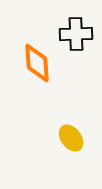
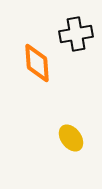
black cross: rotated 8 degrees counterclockwise
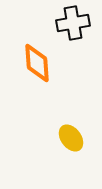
black cross: moved 3 px left, 11 px up
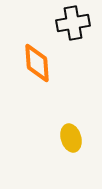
yellow ellipse: rotated 20 degrees clockwise
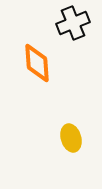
black cross: rotated 12 degrees counterclockwise
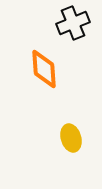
orange diamond: moved 7 px right, 6 px down
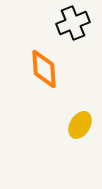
yellow ellipse: moved 9 px right, 13 px up; rotated 48 degrees clockwise
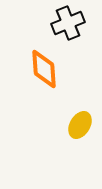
black cross: moved 5 px left
